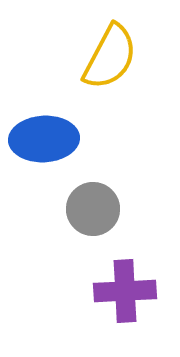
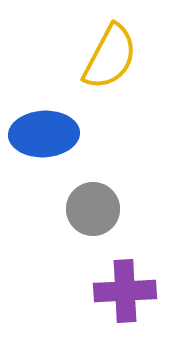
blue ellipse: moved 5 px up
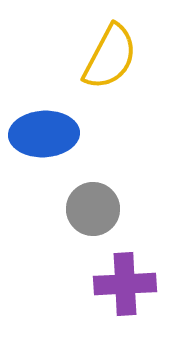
purple cross: moved 7 px up
